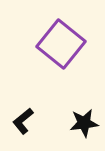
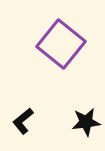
black star: moved 2 px right, 1 px up
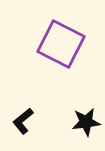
purple square: rotated 12 degrees counterclockwise
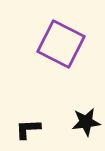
black L-shape: moved 5 px right, 8 px down; rotated 36 degrees clockwise
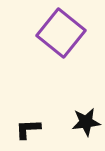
purple square: moved 11 px up; rotated 12 degrees clockwise
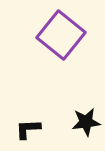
purple square: moved 2 px down
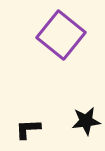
black star: moved 1 px up
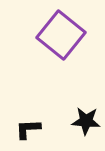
black star: rotated 12 degrees clockwise
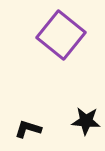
black L-shape: rotated 20 degrees clockwise
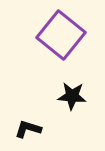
black star: moved 14 px left, 25 px up
